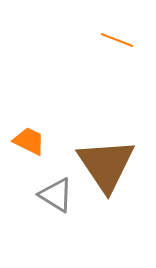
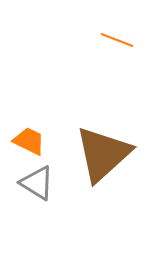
brown triangle: moved 3 px left, 11 px up; rotated 22 degrees clockwise
gray triangle: moved 19 px left, 12 px up
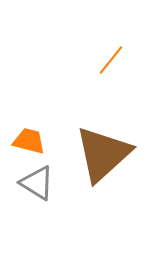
orange line: moved 6 px left, 20 px down; rotated 72 degrees counterclockwise
orange trapezoid: rotated 12 degrees counterclockwise
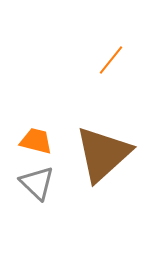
orange trapezoid: moved 7 px right
gray triangle: rotated 12 degrees clockwise
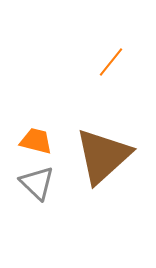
orange line: moved 2 px down
brown triangle: moved 2 px down
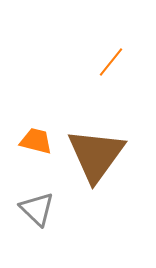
brown triangle: moved 7 px left, 1 px up; rotated 12 degrees counterclockwise
gray triangle: moved 26 px down
